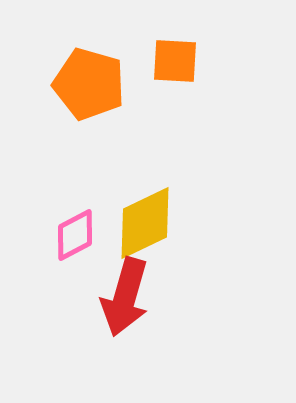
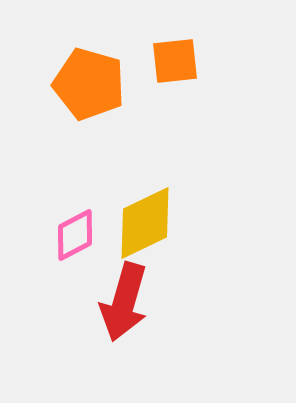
orange square: rotated 9 degrees counterclockwise
red arrow: moved 1 px left, 5 px down
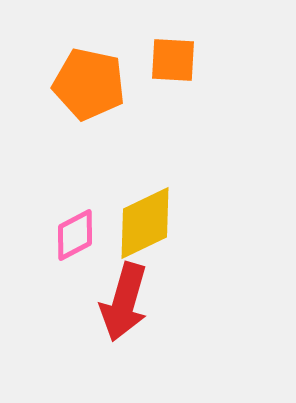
orange square: moved 2 px left, 1 px up; rotated 9 degrees clockwise
orange pentagon: rotated 4 degrees counterclockwise
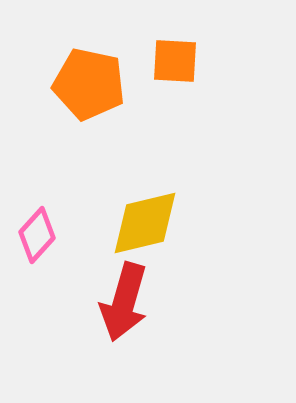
orange square: moved 2 px right, 1 px down
yellow diamond: rotated 12 degrees clockwise
pink diamond: moved 38 px left; rotated 20 degrees counterclockwise
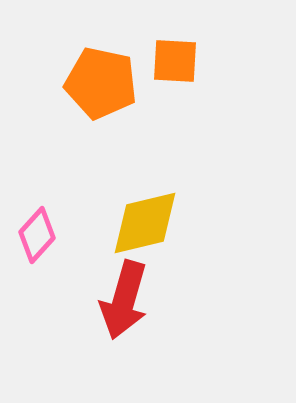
orange pentagon: moved 12 px right, 1 px up
red arrow: moved 2 px up
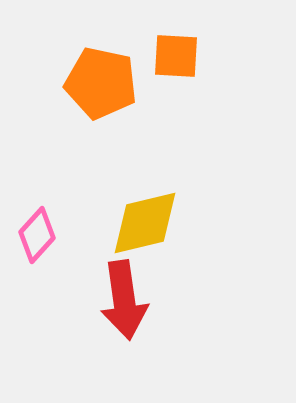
orange square: moved 1 px right, 5 px up
red arrow: rotated 24 degrees counterclockwise
